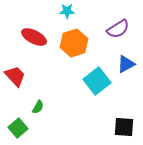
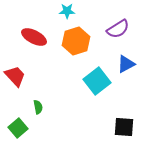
orange hexagon: moved 2 px right, 2 px up
green semicircle: rotated 40 degrees counterclockwise
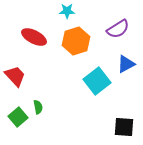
green square: moved 11 px up
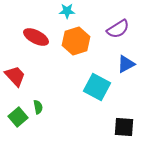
red ellipse: moved 2 px right
cyan square: moved 6 px down; rotated 24 degrees counterclockwise
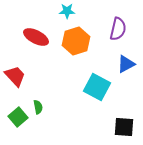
purple semicircle: rotated 45 degrees counterclockwise
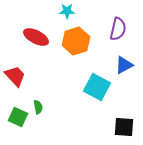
blue triangle: moved 2 px left, 1 px down
green square: rotated 24 degrees counterclockwise
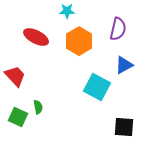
orange hexagon: moved 3 px right; rotated 12 degrees counterclockwise
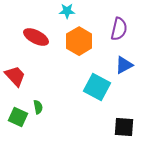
purple semicircle: moved 1 px right
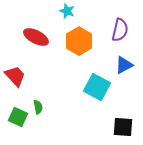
cyan star: rotated 21 degrees clockwise
purple semicircle: moved 1 px right, 1 px down
black square: moved 1 px left
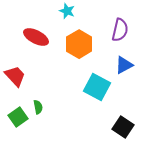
orange hexagon: moved 3 px down
green square: rotated 30 degrees clockwise
black square: rotated 30 degrees clockwise
